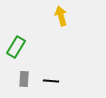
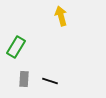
black line: moved 1 px left; rotated 14 degrees clockwise
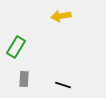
yellow arrow: rotated 84 degrees counterclockwise
black line: moved 13 px right, 4 px down
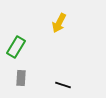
yellow arrow: moved 2 px left, 7 px down; rotated 54 degrees counterclockwise
gray rectangle: moved 3 px left, 1 px up
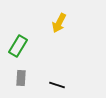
green rectangle: moved 2 px right, 1 px up
black line: moved 6 px left
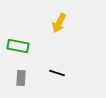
green rectangle: rotated 70 degrees clockwise
black line: moved 12 px up
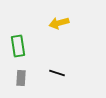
yellow arrow: rotated 48 degrees clockwise
green rectangle: rotated 70 degrees clockwise
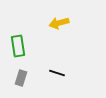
gray rectangle: rotated 14 degrees clockwise
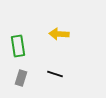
yellow arrow: moved 11 px down; rotated 18 degrees clockwise
black line: moved 2 px left, 1 px down
